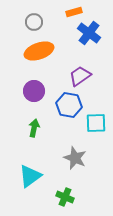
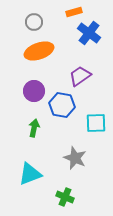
blue hexagon: moved 7 px left
cyan triangle: moved 2 px up; rotated 15 degrees clockwise
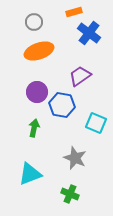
purple circle: moved 3 px right, 1 px down
cyan square: rotated 25 degrees clockwise
green cross: moved 5 px right, 3 px up
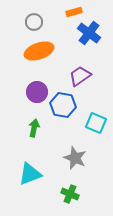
blue hexagon: moved 1 px right
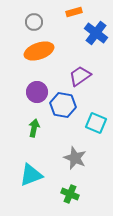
blue cross: moved 7 px right
cyan triangle: moved 1 px right, 1 px down
